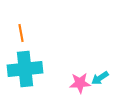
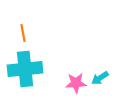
orange line: moved 2 px right
pink star: moved 4 px left
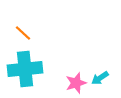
orange line: rotated 36 degrees counterclockwise
pink star: rotated 15 degrees counterclockwise
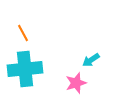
orange line: rotated 18 degrees clockwise
cyan arrow: moved 9 px left, 18 px up
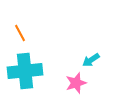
orange line: moved 3 px left
cyan cross: moved 2 px down
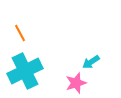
cyan arrow: moved 2 px down
cyan cross: rotated 20 degrees counterclockwise
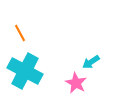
cyan cross: rotated 36 degrees counterclockwise
pink star: rotated 25 degrees counterclockwise
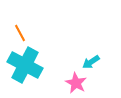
cyan cross: moved 6 px up
